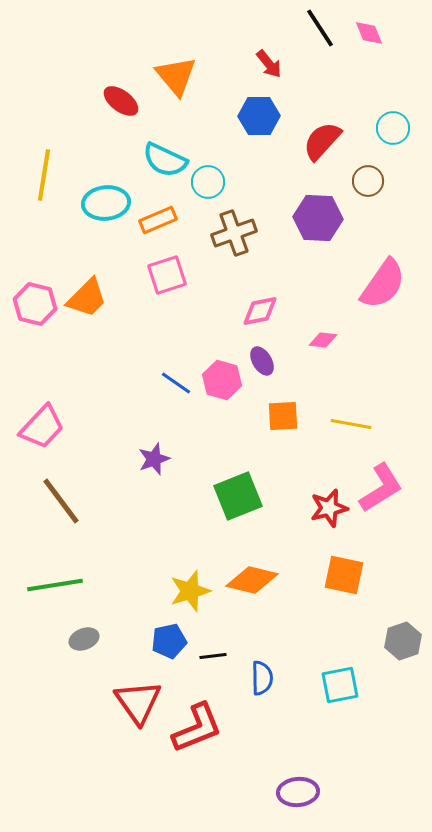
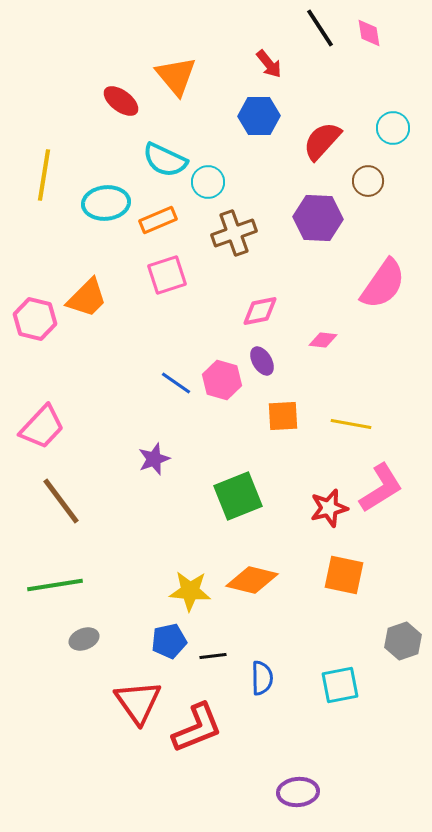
pink diamond at (369, 33): rotated 12 degrees clockwise
pink hexagon at (35, 304): moved 15 px down
yellow star at (190, 591): rotated 21 degrees clockwise
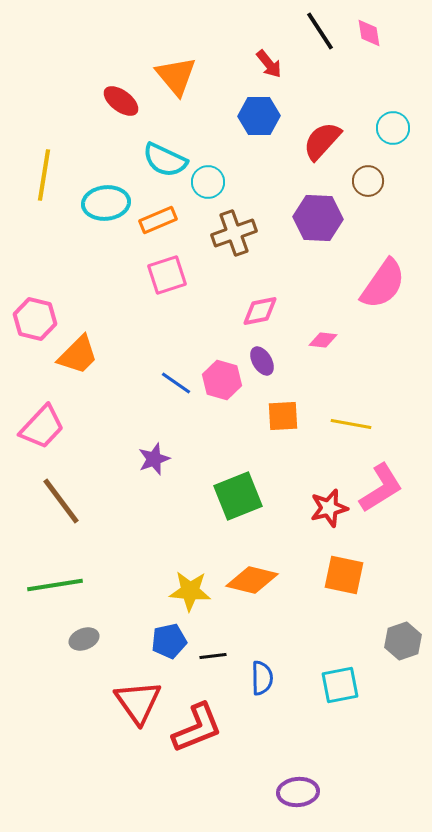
black line at (320, 28): moved 3 px down
orange trapezoid at (87, 298): moved 9 px left, 57 px down
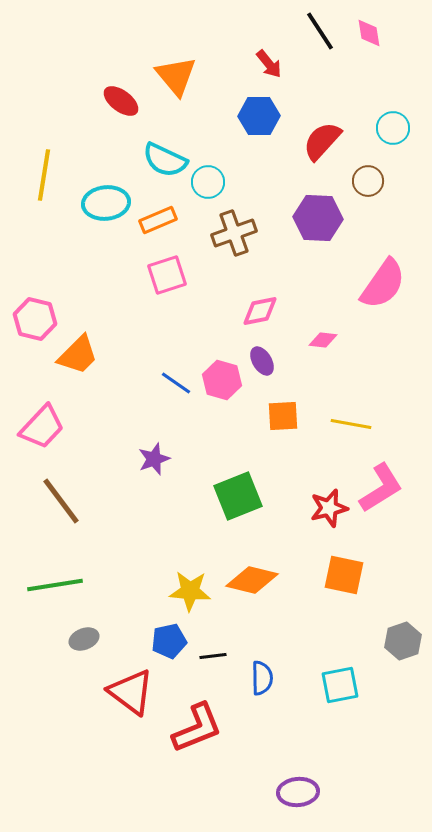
red triangle at (138, 702): moved 7 px left, 10 px up; rotated 18 degrees counterclockwise
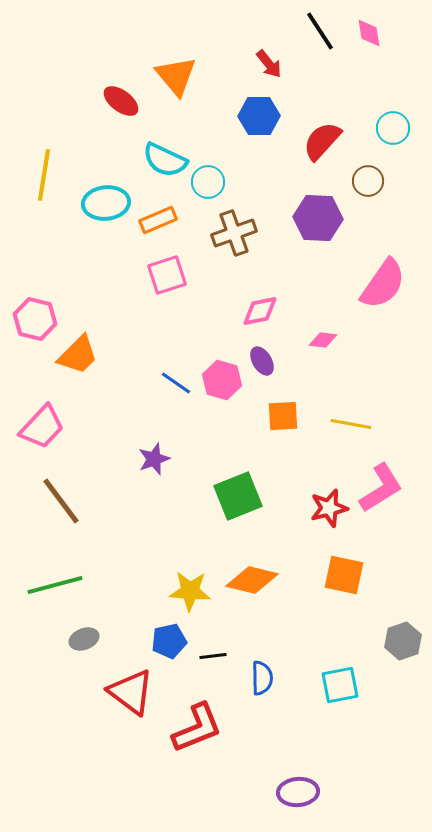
green line at (55, 585): rotated 6 degrees counterclockwise
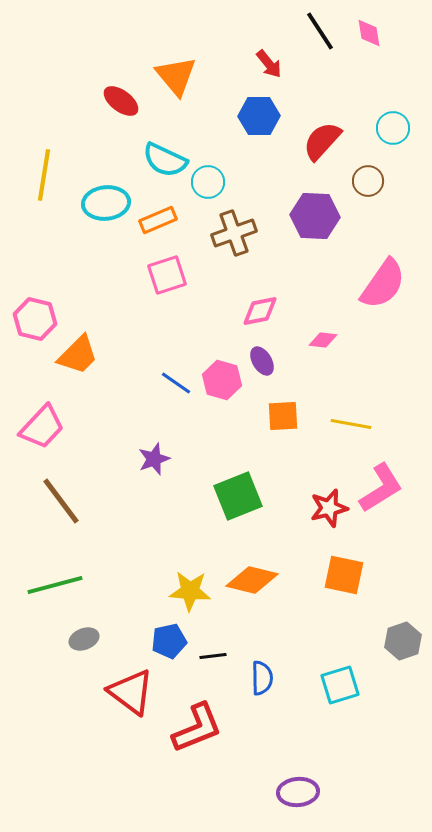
purple hexagon at (318, 218): moved 3 px left, 2 px up
cyan square at (340, 685): rotated 6 degrees counterclockwise
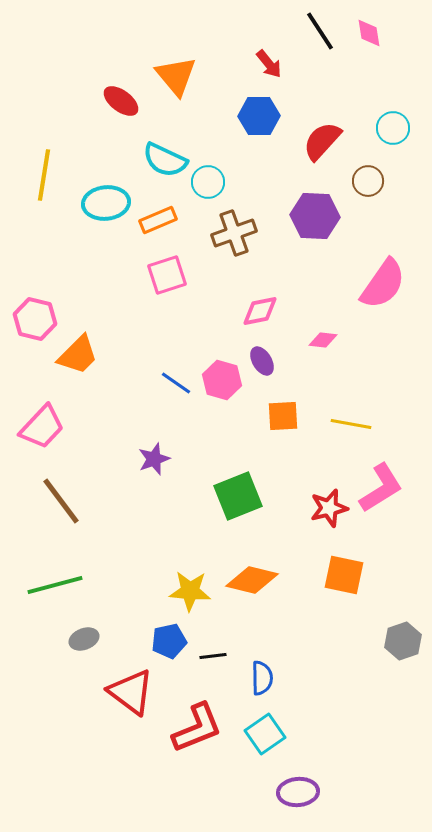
cyan square at (340, 685): moved 75 px left, 49 px down; rotated 18 degrees counterclockwise
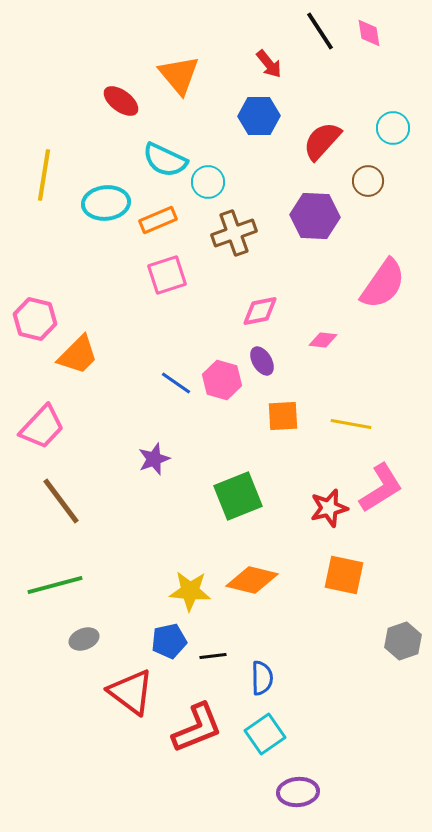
orange triangle at (176, 76): moved 3 px right, 1 px up
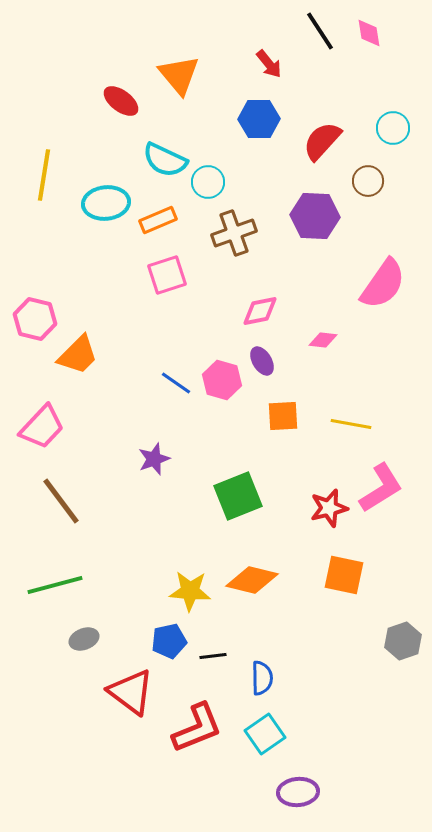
blue hexagon at (259, 116): moved 3 px down
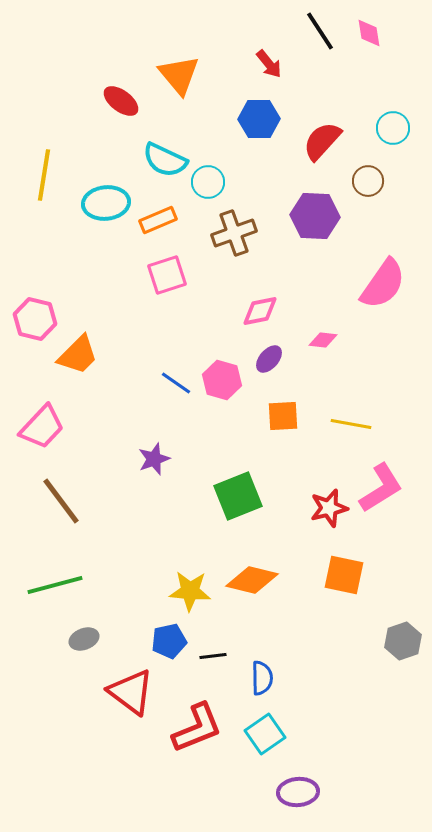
purple ellipse at (262, 361): moved 7 px right, 2 px up; rotated 72 degrees clockwise
